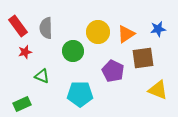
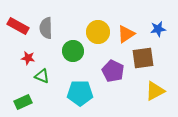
red rectangle: rotated 25 degrees counterclockwise
red star: moved 3 px right, 6 px down; rotated 24 degrees clockwise
yellow triangle: moved 3 px left, 1 px down; rotated 50 degrees counterclockwise
cyan pentagon: moved 1 px up
green rectangle: moved 1 px right, 2 px up
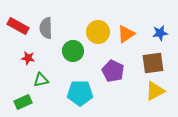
blue star: moved 2 px right, 4 px down
brown square: moved 10 px right, 5 px down
green triangle: moved 1 px left, 4 px down; rotated 35 degrees counterclockwise
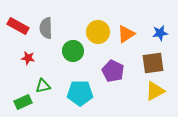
green triangle: moved 2 px right, 6 px down
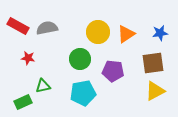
gray semicircle: moved 1 px right; rotated 80 degrees clockwise
green circle: moved 7 px right, 8 px down
purple pentagon: rotated 20 degrees counterclockwise
cyan pentagon: moved 3 px right; rotated 10 degrees counterclockwise
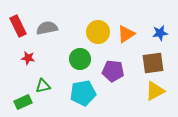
red rectangle: rotated 35 degrees clockwise
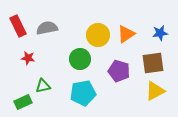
yellow circle: moved 3 px down
purple pentagon: moved 6 px right; rotated 10 degrees clockwise
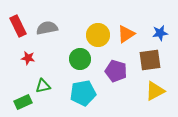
brown square: moved 3 px left, 3 px up
purple pentagon: moved 3 px left
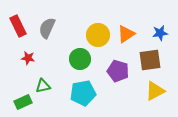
gray semicircle: rotated 55 degrees counterclockwise
purple pentagon: moved 2 px right
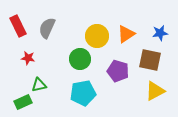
yellow circle: moved 1 px left, 1 px down
brown square: rotated 20 degrees clockwise
green triangle: moved 4 px left, 1 px up
